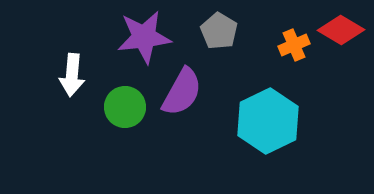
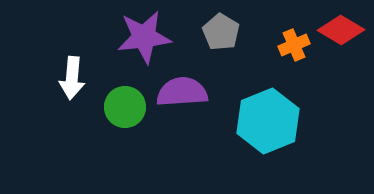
gray pentagon: moved 2 px right, 1 px down
white arrow: moved 3 px down
purple semicircle: rotated 123 degrees counterclockwise
cyan hexagon: rotated 4 degrees clockwise
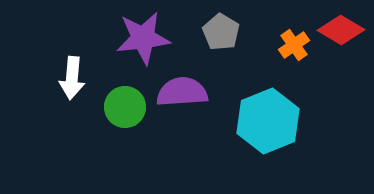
purple star: moved 1 px left, 1 px down
orange cross: rotated 12 degrees counterclockwise
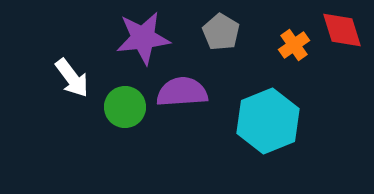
red diamond: moved 1 px right; rotated 42 degrees clockwise
white arrow: rotated 42 degrees counterclockwise
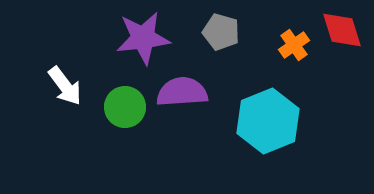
gray pentagon: rotated 15 degrees counterclockwise
white arrow: moved 7 px left, 8 px down
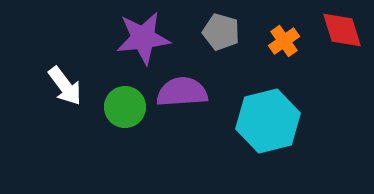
orange cross: moved 10 px left, 4 px up
cyan hexagon: rotated 8 degrees clockwise
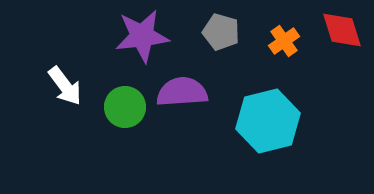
purple star: moved 1 px left, 2 px up
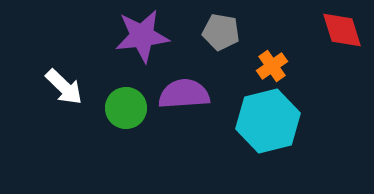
gray pentagon: rotated 6 degrees counterclockwise
orange cross: moved 12 px left, 25 px down
white arrow: moved 1 px left, 1 px down; rotated 9 degrees counterclockwise
purple semicircle: moved 2 px right, 2 px down
green circle: moved 1 px right, 1 px down
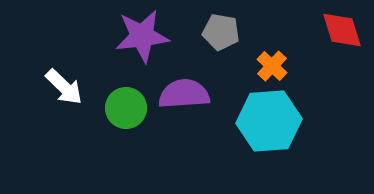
orange cross: rotated 12 degrees counterclockwise
cyan hexagon: moved 1 px right; rotated 10 degrees clockwise
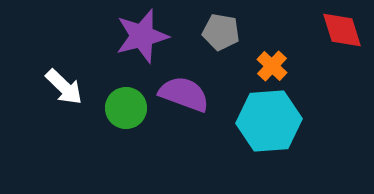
purple star: rotated 8 degrees counterclockwise
purple semicircle: rotated 24 degrees clockwise
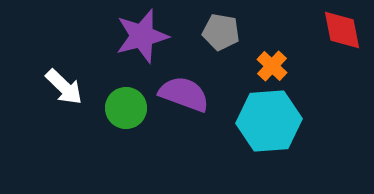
red diamond: rotated 6 degrees clockwise
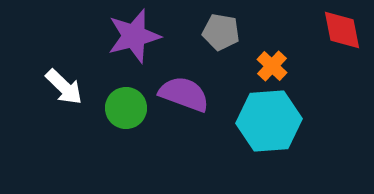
purple star: moved 8 px left
